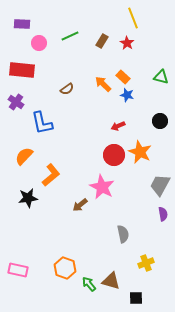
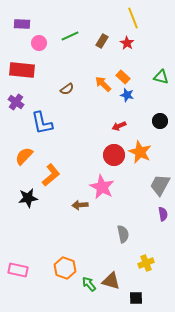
red arrow: moved 1 px right
brown arrow: rotated 35 degrees clockwise
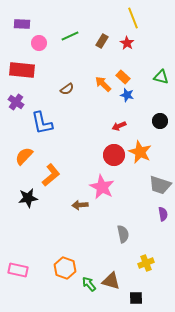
gray trapezoid: rotated 100 degrees counterclockwise
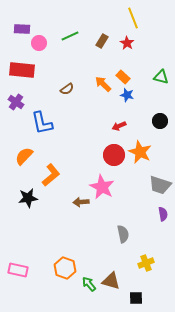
purple rectangle: moved 5 px down
brown arrow: moved 1 px right, 3 px up
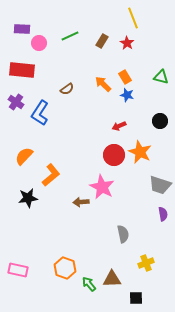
orange rectangle: moved 2 px right; rotated 16 degrees clockwise
blue L-shape: moved 2 px left, 10 px up; rotated 45 degrees clockwise
brown triangle: moved 1 px right, 2 px up; rotated 18 degrees counterclockwise
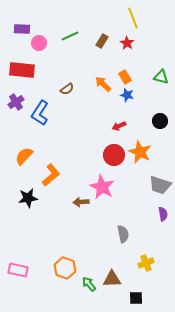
purple cross: rotated 21 degrees clockwise
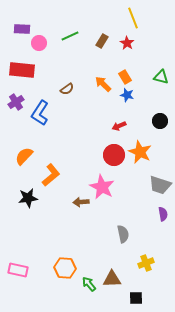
orange hexagon: rotated 15 degrees counterclockwise
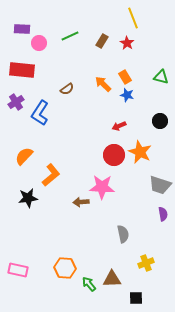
pink star: rotated 25 degrees counterclockwise
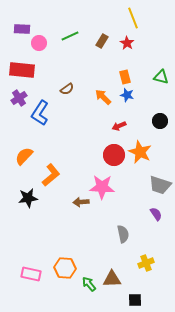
orange rectangle: rotated 16 degrees clockwise
orange arrow: moved 13 px down
purple cross: moved 3 px right, 4 px up
purple semicircle: moved 7 px left; rotated 24 degrees counterclockwise
pink rectangle: moved 13 px right, 4 px down
black square: moved 1 px left, 2 px down
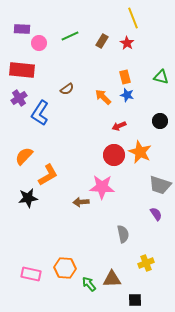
orange L-shape: moved 3 px left; rotated 10 degrees clockwise
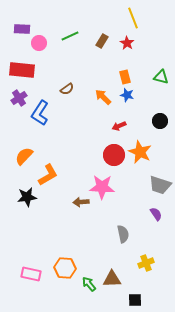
black star: moved 1 px left, 1 px up
